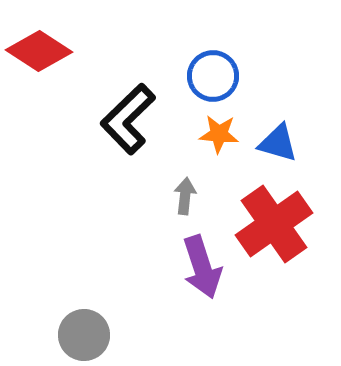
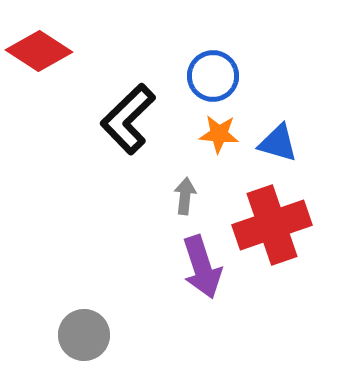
red cross: moved 2 px left, 1 px down; rotated 16 degrees clockwise
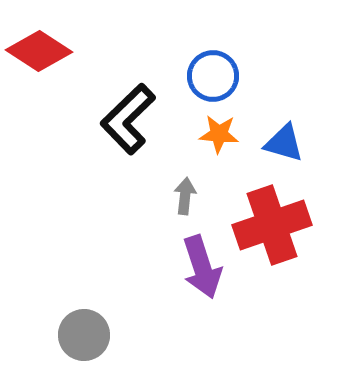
blue triangle: moved 6 px right
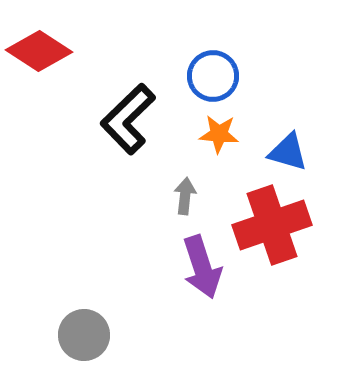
blue triangle: moved 4 px right, 9 px down
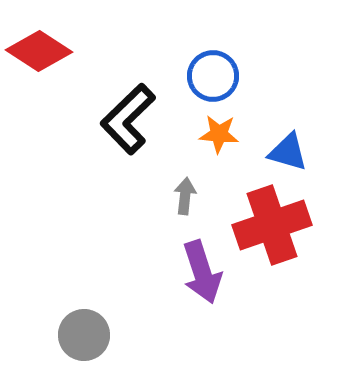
purple arrow: moved 5 px down
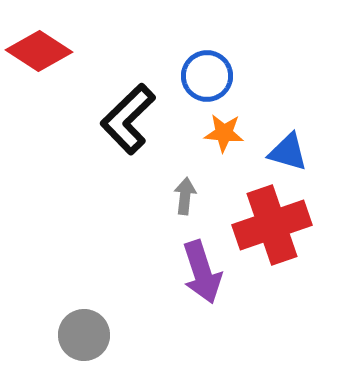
blue circle: moved 6 px left
orange star: moved 5 px right, 1 px up
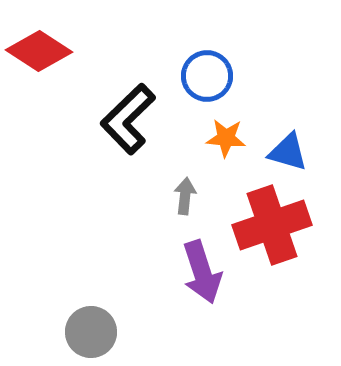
orange star: moved 2 px right, 5 px down
gray circle: moved 7 px right, 3 px up
